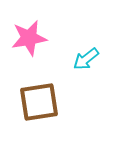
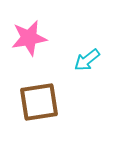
cyan arrow: moved 1 px right, 1 px down
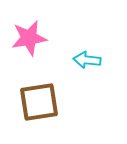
cyan arrow: rotated 44 degrees clockwise
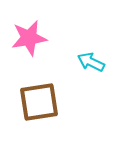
cyan arrow: moved 4 px right, 2 px down; rotated 20 degrees clockwise
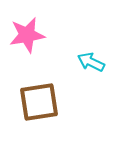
pink star: moved 2 px left, 3 px up
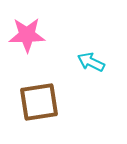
pink star: rotated 9 degrees clockwise
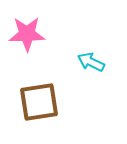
pink star: moved 1 px up
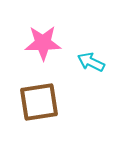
pink star: moved 16 px right, 9 px down
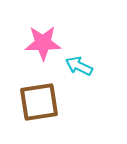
cyan arrow: moved 12 px left, 4 px down
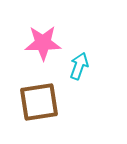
cyan arrow: rotated 84 degrees clockwise
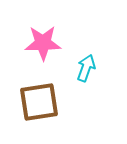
cyan arrow: moved 7 px right, 2 px down
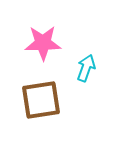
brown square: moved 2 px right, 2 px up
